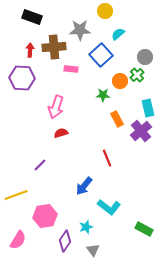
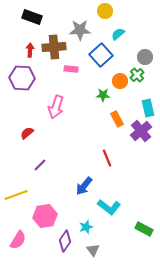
red semicircle: moved 34 px left; rotated 24 degrees counterclockwise
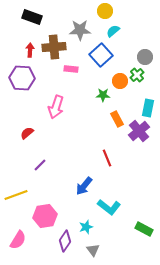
cyan semicircle: moved 5 px left, 3 px up
cyan rectangle: rotated 24 degrees clockwise
purple cross: moved 2 px left
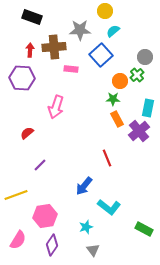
green star: moved 10 px right, 4 px down
purple diamond: moved 13 px left, 4 px down
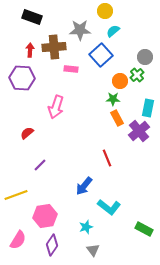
orange rectangle: moved 1 px up
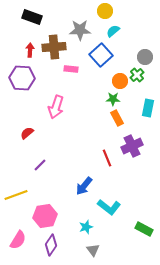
purple cross: moved 7 px left, 15 px down; rotated 15 degrees clockwise
purple diamond: moved 1 px left
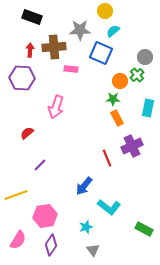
blue square: moved 2 px up; rotated 25 degrees counterclockwise
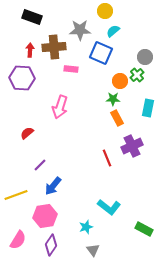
pink arrow: moved 4 px right
blue arrow: moved 31 px left
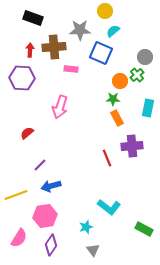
black rectangle: moved 1 px right, 1 px down
purple cross: rotated 20 degrees clockwise
blue arrow: moved 2 px left; rotated 36 degrees clockwise
pink semicircle: moved 1 px right, 2 px up
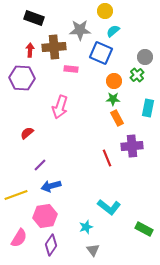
black rectangle: moved 1 px right
orange circle: moved 6 px left
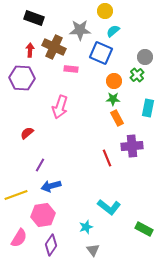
brown cross: rotated 30 degrees clockwise
purple line: rotated 16 degrees counterclockwise
pink hexagon: moved 2 px left, 1 px up
